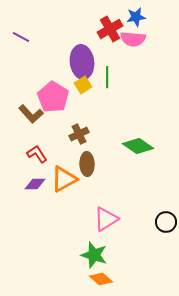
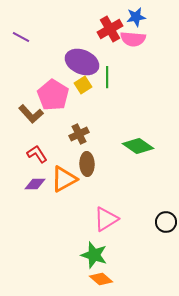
purple ellipse: rotated 60 degrees counterclockwise
pink pentagon: moved 2 px up
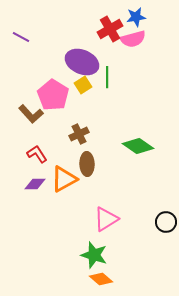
pink semicircle: rotated 20 degrees counterclockwise
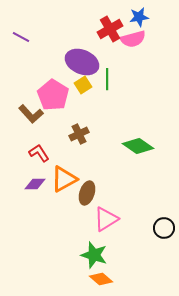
blue star: moved 3 px right
green line: moved 2 px down
red L-shape: moved 2 px right, 1 px up
brown ellipse: moved 29 px down; rotated 20 degrees clockwise
black circle: moved 2 px left, 6 px down
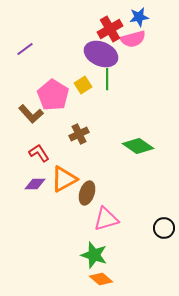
purple line: moved 4 px right, 12 px down; rotated 66 degrees counterclockwise
purple ellipse: moved 19 px right, 8 px up
pink triangle: rotated 16 degrees clockwise
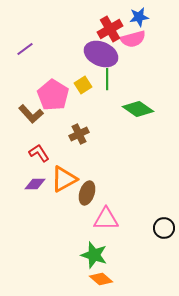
green diamond: moved 37 px up
pink triangle: rotated 16 degrees clockwise
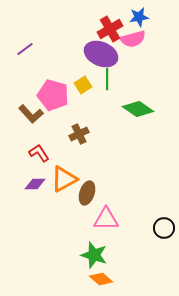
pink pentagon: rotated 16 degrees counterclockwise
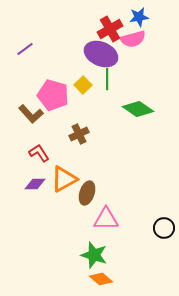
yellow square: rotated 12 degrees counterclockwise
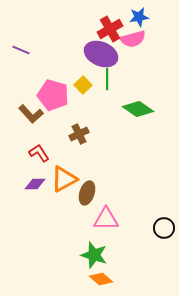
purple line: moved 4 px left, 1 px down; rotated 60 degrees clockwise
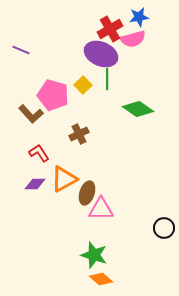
pink triangle: moved 5 px left, 10 px up
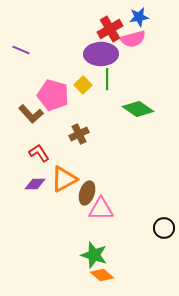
purple ellipse: rotated 24 degrees counterclockwise
orange diamond: moved 1 px right, 4 px up
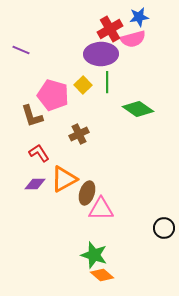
green line: moved 3 px down
brown L-shape: moved 1 px right, 2 px down; rotated 25 degrees clockwise
